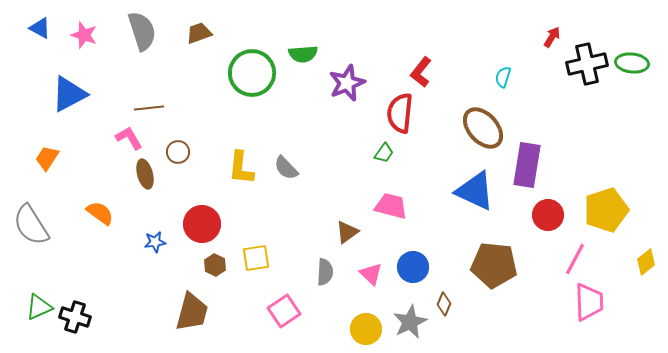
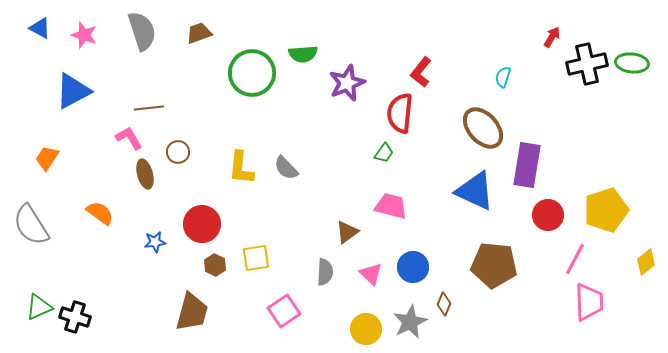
blue triangle at (69, 94): moved 4 px right, 3 px up
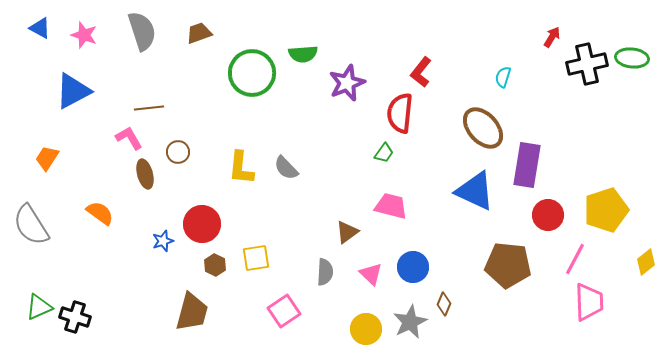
green ellipse at (632, 63): moved 5 px up
blue star at (155, 242): moved 8 px right, 1 px up; rotated 10 degrees counterclockwise
brown pentagon at (494, 265): moved 14 px right
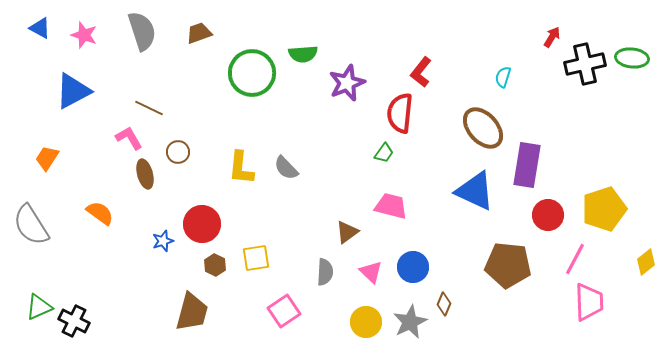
black cross at (587, 64): moved 2 px left
brown line at (149, 108): rotated 32 degrees clockwise
yellow pentagon at (606, 210): moved 2 px left, 1 px up
pink triangle at (371, 274): moved 2 px up
black cross at (75, 317): moved 1 px left, 4 px down; rotated 8 degrees clockwise
yellow circle at (366, 329): moved 7 px up
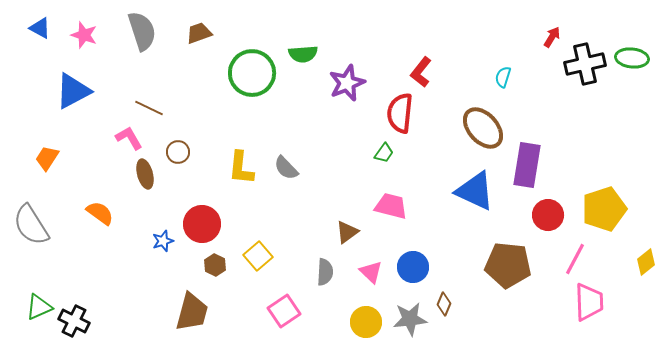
yellow square at (256, 258): moved 2 px right, 2 px up; rotated 32 degrees counterclockwise
gray star at (410, 322): moved 3 px up; rotated 20 degrees clockwise
